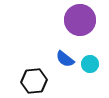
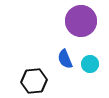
purple circle: moved 1 px right, 1 px down
blue semicircle: rotated 30 degrees clockwise
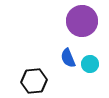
purple circle: moved 1 px right
blue semicircle: moved 3 px right, 1 px up
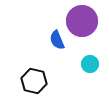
blue semicircle: moved 11 px left, 18 px up
black hexagon: rotated 20 degrees clockwise
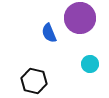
purple circle: moved 2 px left, 3 px up
blue semicircle: moved 8 px left, 7 px up
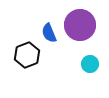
purple circle: moved 7 px down
black hexagon: moved 7 px left, 26 px up; rotated 25 degrees clockwise
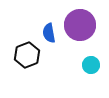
blue semicircle: rotated 12 degrees clockwise
cyan circle: moved 1 px right, 1 px down
